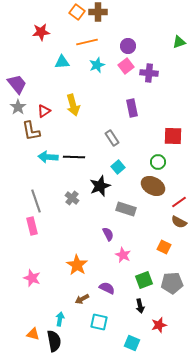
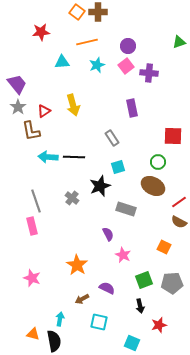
cyan square at (118, 167): rotated 24 degrees clockwise
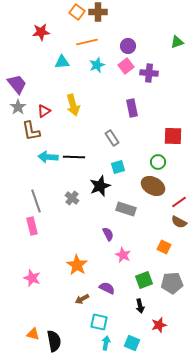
green triangle at (179, 42): moved 2 px left
cyan arrow at (60, 319): moved 46 px right, 24 px down
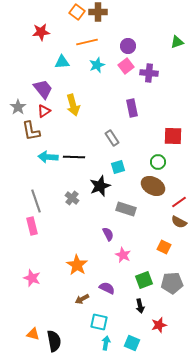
purple trapezoid at (17, 84): moved 26 px right, 5 px down
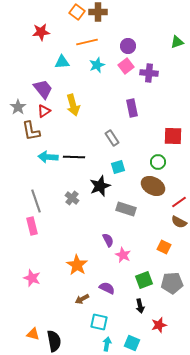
purple semicircle at (108, 234): moved 6 px down
cyan arrow at (106, 343): moved 1 px right, 1 px down
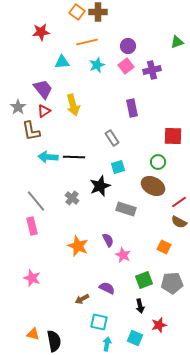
purple cross at (149, 73): moved 3 px right, 3 px up; rotated 18 degrees counterclockwise
gray line at (36, 201): rotated 20 degrees counterclockwise
orange star at (77, 265): moved 1 px right, 19 px up; rotated 10 degrees counterclockwise
cyan square at (132, 343): moved 3 px right, 5 px up
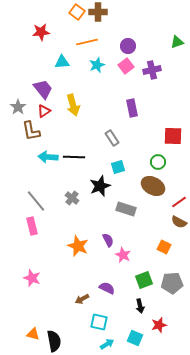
cyan arrow at (107, 344): rotated 48 degrees clockwise
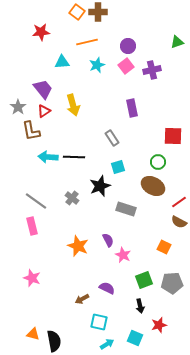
gray line at (36, 201): rotated 15 degrees counterclockwise
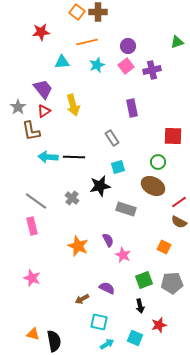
black star at (100, 186): rotated 10 degrees clockwise
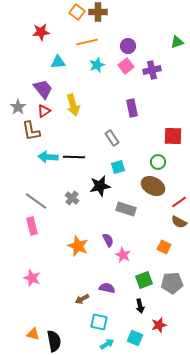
cyan triangle at (62, 62): moved 4 px left
purple semicircle at (107, 288): rotated 14 degrees counterclockwise
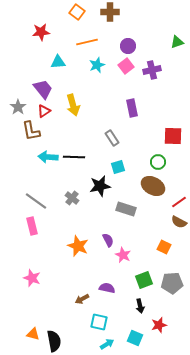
brown cross at (98, 12): moved 12 px right
